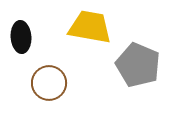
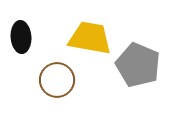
yellow trapezoid: moved 11 px down
brown circle: moved 8 px right, 3 px up
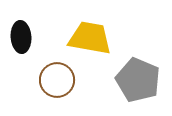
gray pentagon: moved 15 px down
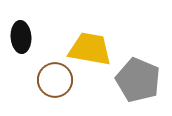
yellow trapezoid: moved 11 px down
brown circle: moved 2 px left
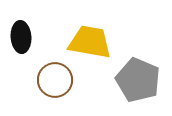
yellow trapezoid: moved 7 px up
